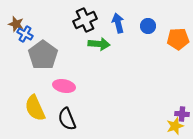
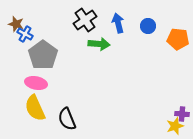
black cross: rotated 10 degrees counterclockwise
orange pentagon: rotated 10 degrees clockwise
pink ellipse: moved 28 px left, 3 px up
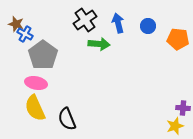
purple cross: moved 1 px right, 6 px up
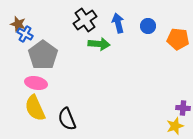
brown star: moved 2 px right
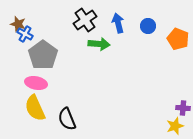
orange pentagon: rotated 15 degrees clockwise
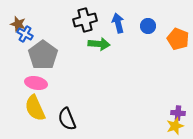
black cross: rotated 20 degrees clockwise
purple cross: moved 5 px left, 5 px down
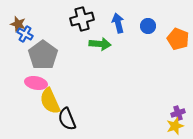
black cross: moved 3 px left, 1 px up
green arrow: moved 1 px right
yellow semicircle: moved 15 px right, 7 px up
purple cross: rotated 24 degrees counterclockwise
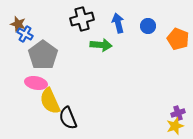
green arrow: moved 1 px right, 1 px down
black semicircle: moved 1 px right, 1 px up
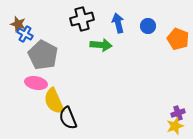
gray pentagon: rotated 8 degrees counterclockwise
yellow semicircle: moved 4 px right
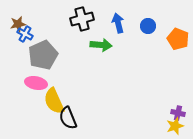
brown star: rotated 28 degrees counterclockwise
gray pentagon: rotated 20 degrees clockwise
purple cross: rotated 32 degrees clockwise
